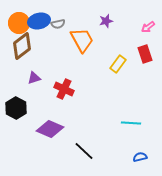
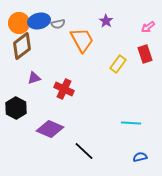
purple star: rotated 24 degrees counterclockwise
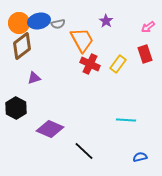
red cross: moved 26 px right, 25 px up
cyan line: moved 5 px left, 3 px up
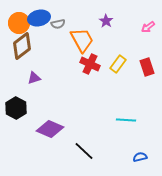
blue ellipse: moved 3 px up
red rectangle: moved 2 px right, 13 px down
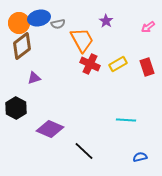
yellow rectangle: rotated 24 degrees clockwise
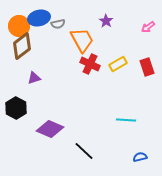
orange circle: moved 3 px down
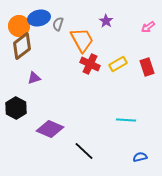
gray semicircle: rotated 120 degrees clockwise
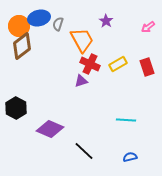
purple triangle: moved 47 px right, 3 px down
blue semicircle: moved 10 px left
